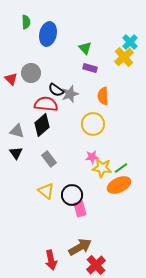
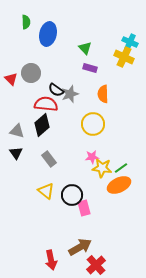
cyan cross: rotated 21 degrees counterclockwise
yellow cross: rotated 24 degrees counterclockwise
orange semicircle: moved 2 px up
pink rectangle: moved 4 px right, 1 px up
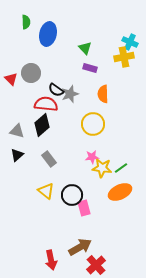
yellow cross: rotated 36 degrees counterclockwise
black triangle: moved 1 px right, 2 px down; rotated 24 degrees clockwise
orange ellipse: moved 1 px right, 7 px down
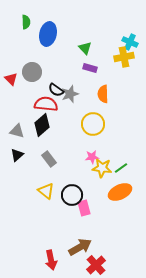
gray circle: moved 1 px right, 1 px up
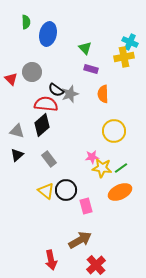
purple rectangle: moved 1 px right, 1 px down
yellow circle: moved 21 px right, 7 px down
black circle: moved 6 px left, 5 px up
pink rectangle: moved 2 px right, 2 px up
brown arrow: moved 7 px up
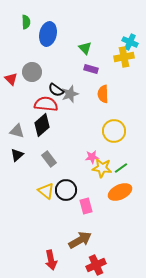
red cross: rotated 18 degrees clockwise
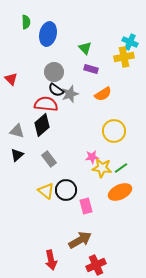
gray circle: moved 22 px right
orange semicircle: rotated 120 degrees counterclockwise
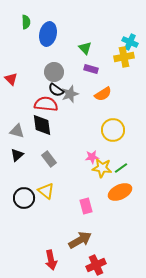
black diamond: rotated 55 degrees counterclockwise
yellow circle: moved 1 px left, 1 px up
black circle: moved 42 px left, 8 px down
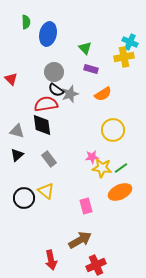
red semicircle: rotated 15 degrees counterclockwise
